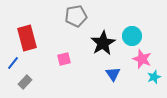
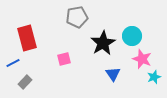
gray pentagon: moved 1 px right, 1 px down
blue line: rotated 24 degrees clockwise
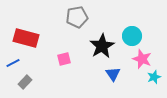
red rectangle: moved 1 px left; rotated 60 degrees counterclockwise
black star: moved 1 px left, 3 px down
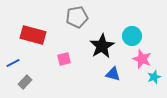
red rectangle: moved 7 px right, 3 px up
blue triangle: rotated 42 degrees counterclockwise
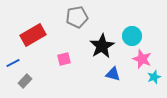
red rectangle: rotated 45 degrees counterclockwise
gray rectangle: moved 1 px up
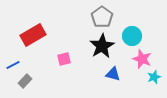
gray pentagon: moved 25 px right; rotated 25 degrees counterclockwise
blue line: moved 2 px down
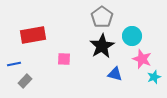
red rectangle: rotated 20 degrees clockwise
pink square: rotated 16 degrees clockwise
blue line: moved 1 px right, 1 px up; rotated 16 degrees clockwise
blue triangle: moved 2 px right
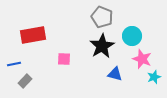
gray pentagon: rotated 15 degrees counterclockwise
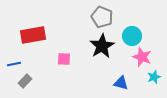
pink star: moved 2 px up
blue triangle: moved 6 px right, 9 px down
